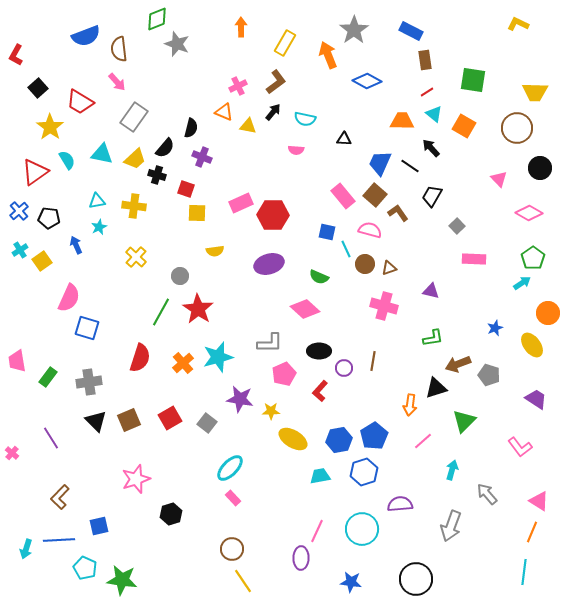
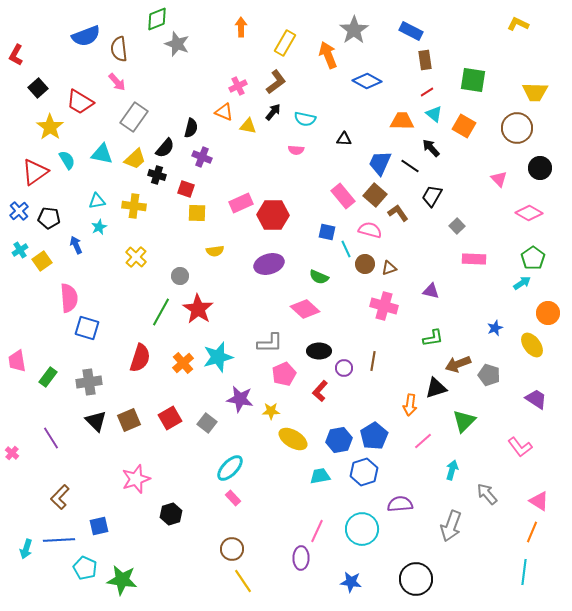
pink semicircle at (69, 298): rotated 28 degrees counterclockwise
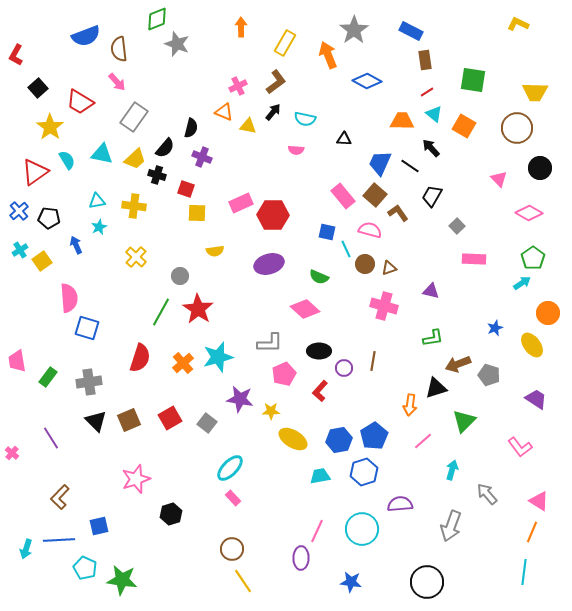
black circle at (416, 579): moved 11 px right, 3 px down
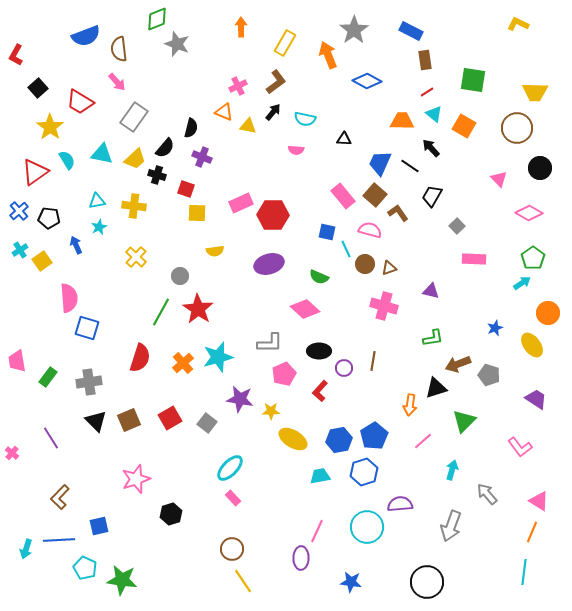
cyan circle at (362, 529): moved 5 px right, 2 px up
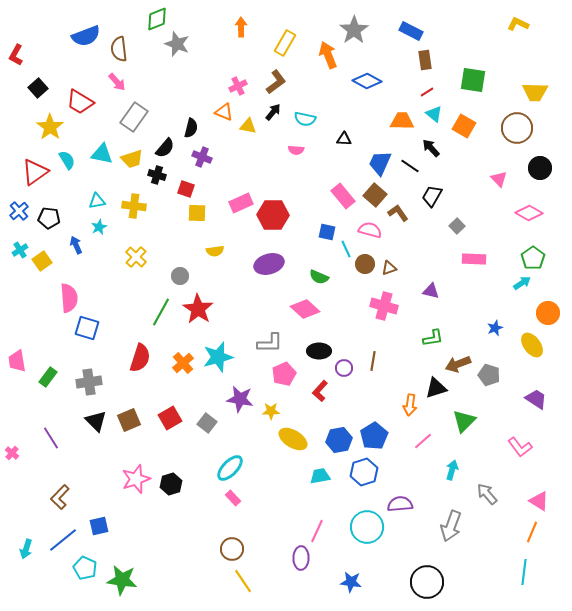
yellow trapezoid at (135, 159): moved 3 px left; rotated 25 degrees clockwise
black hexagon at (171, 514): moved 30 px up
blue line at (59, 540): moved 4 px right; rotated 36 degrees counterclockwise
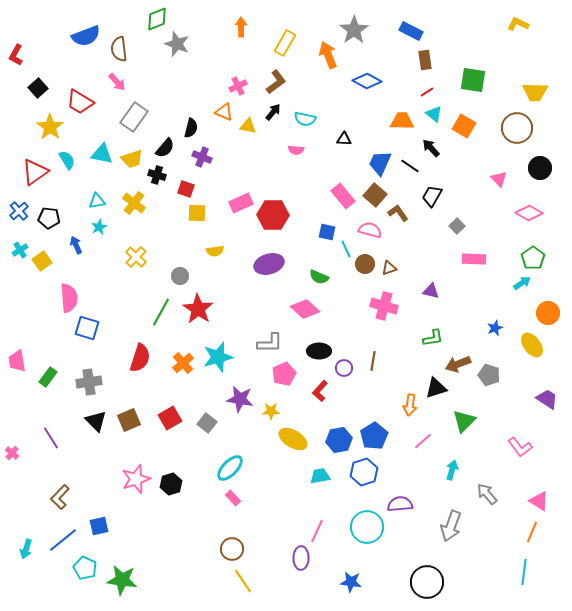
yellow cross at (134, 206): moved 3 px up; rotated 30 degrees clockwise
purple trapezoid at (536, 399): moved 11 px right
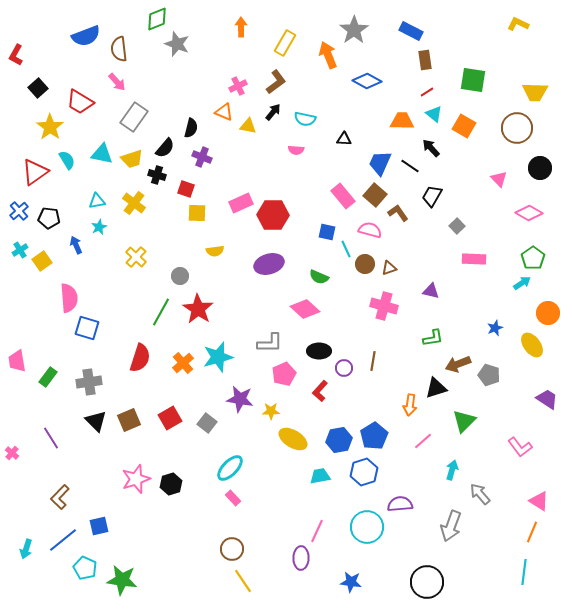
gray arrow at (487, 494): moved 7 px left
